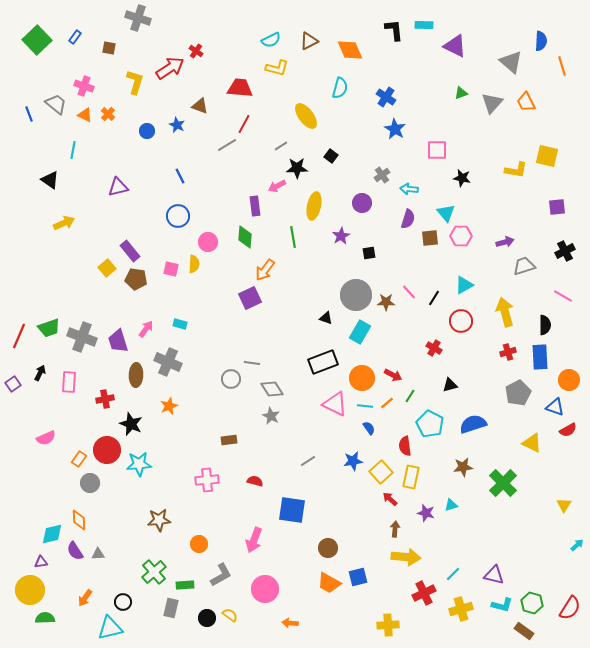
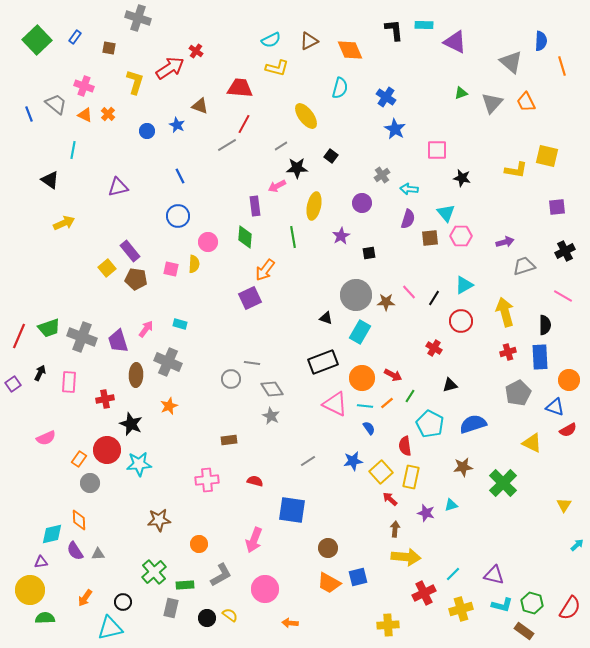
purple triangle at (455, 46): moved 4 px up
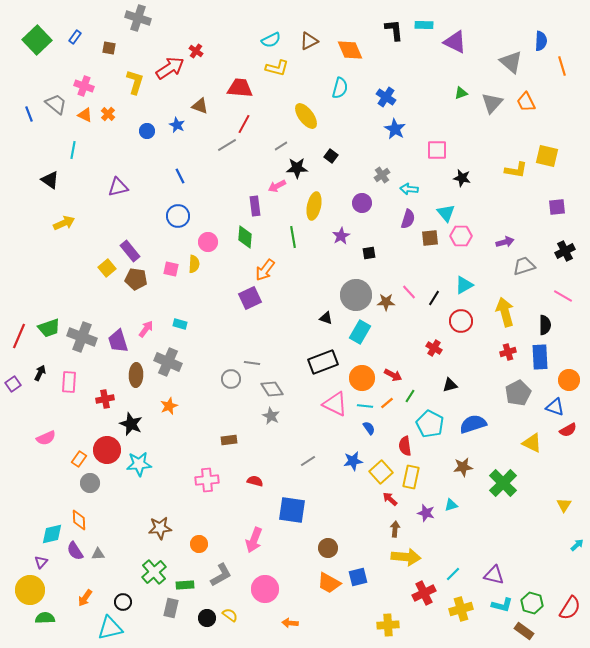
brown star at (159, 520): moved 1 px right, 8 px down
purple triangle at (41, 562): rotated 40 degrees counterclockwise
